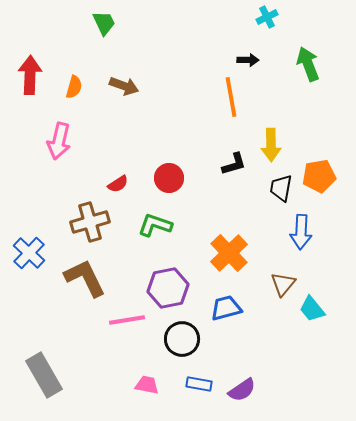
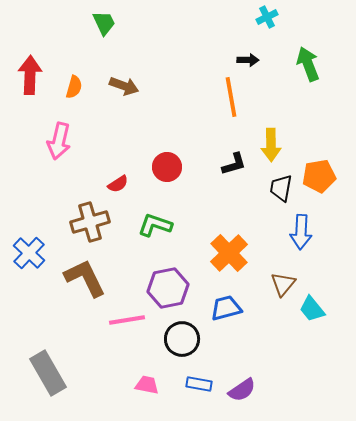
red circle: moved 2 px left, 11 px up
gray rectangle: moved 4 px right, 2 px up
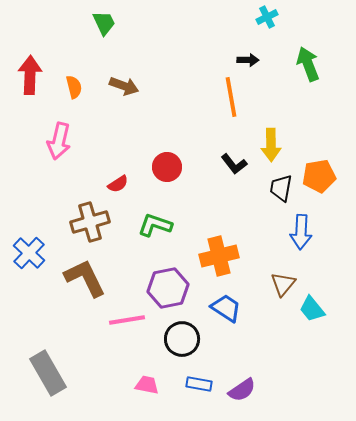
orange semicircle: rotated 30 degrees counterclockwise
black L-shape: rotated 68 degrees clockwise
orange cross: moved 10 px left, 3 px down; rotated 30 degrees clockwise
blue trapezoid: rotated 48 degrees clockwise
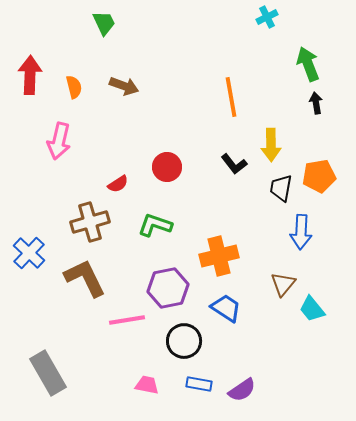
black arrow: moved 68 px right, 43 px down; rotated 100 degrees counterclockwise
black circle: moved 2 px right, 2 px down
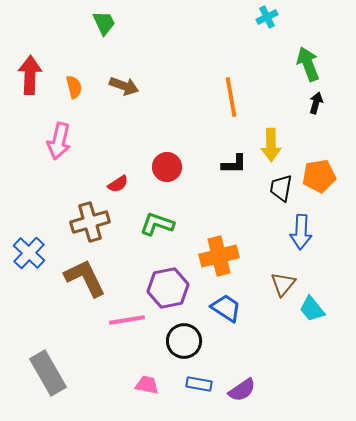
black arrow: rotated 25 degrees clockwise
black L-shape: rotated 52 degrees counterclockwise
green L-shape: moved 2 px right, 1 px up
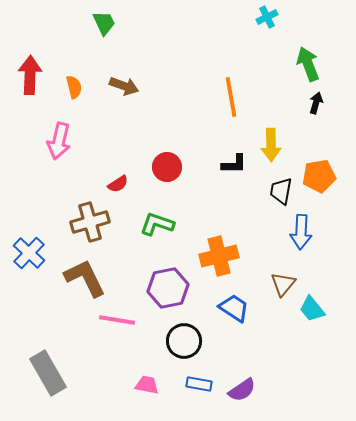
black trapezoid: moved 3 px down
blue trapezoid: moved 8 px right
pink line: moved 10 px left; rotated 18 degrees clockwise
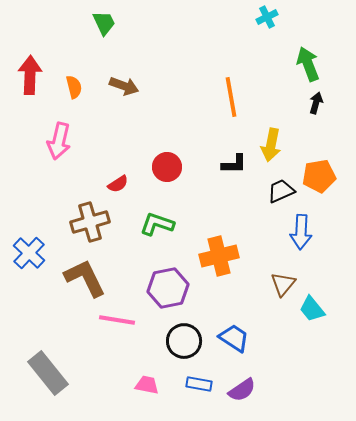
yellow arrow: rotated 12 degrees clockwise
black trapezoid: rotated 56 degrees clockwise
blue trapezoid: moved 30 px down
gray rectangle: rotated 9 degrees counterclockwise
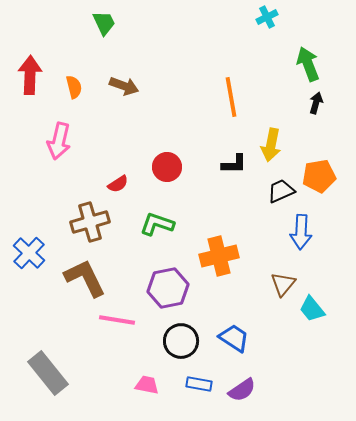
black circle: moved 3 px left
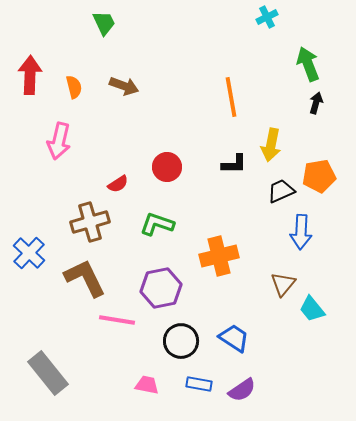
purple hexagon: moved 7 px left
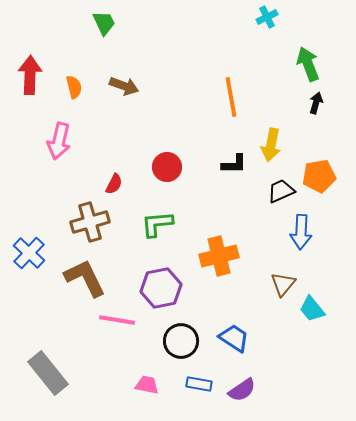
red semicircle: moved 4 px left; rotated 30 degrees counterclockwise
green L-shape: rotated 24 degrees counterclockwise
